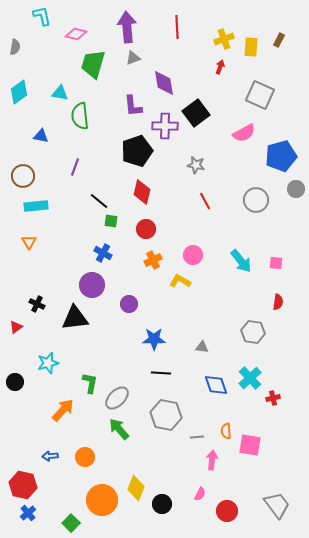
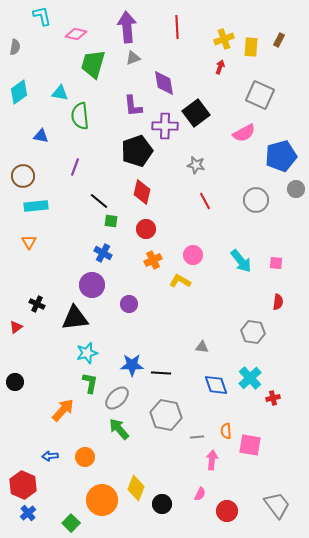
blue star at (154, 339): moved 22 px left, 26 px down
cyan star at (48, 363): moved 39 px right, 10 px up
red hexagon at (23, 485): rotated 12 degrees clockwise
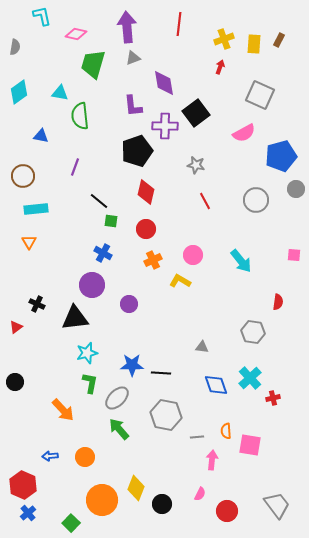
red line at (177, 27): moved 2 px right, 3 px up; rotated 10 degrees clockwise
yellow rectangle at (251, 47): moved 3 px right, 3 px up
red diamond at (142, 192): moved 4 px right
cyan rectangle at (36, 206): moved 3 px down
pink square at (276, 263): moved 18 px right, 8 px up
orange arrow at (63, 410): rotated 95 degrees clockwise
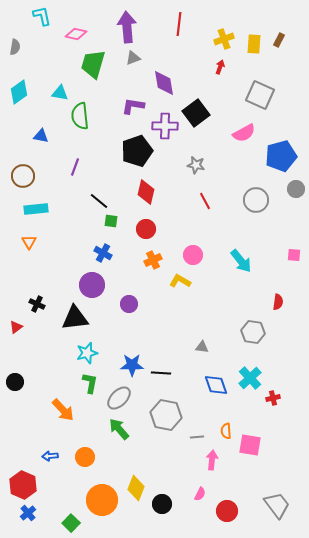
purple L-shape at (133, 106): rotated 105 degrees clockwise
gray ellipse at (117, 398): moved 2 px right
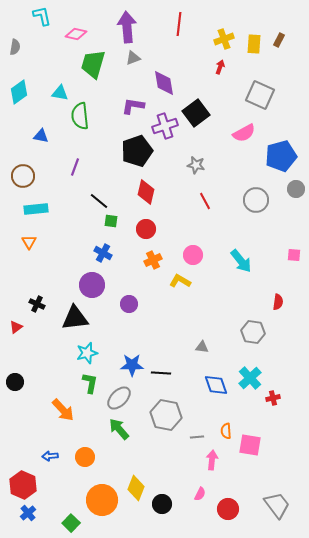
purple cross at (165, 126): rotated 20 degrees counterclockwise
red circle at (227, 511): moved 1 px right, 2 px up
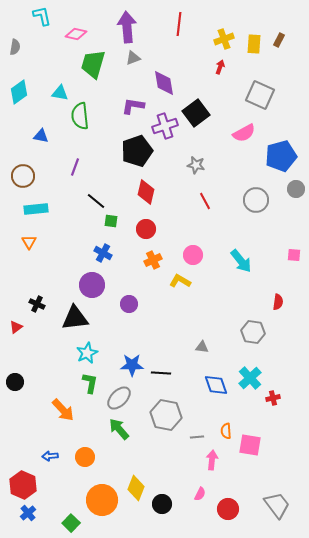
black line at (99, 201): moved 3 px left
cyan star at (87, 353): rotated 10 degrees counterclockwise
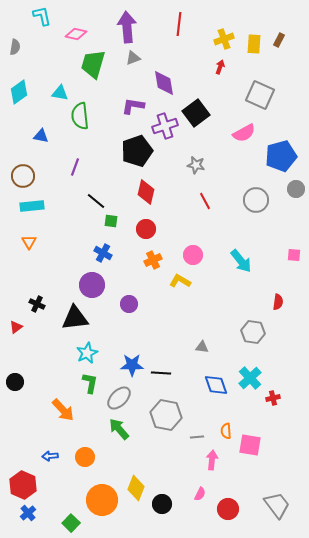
cyan rectangle at (36, 209): moved 4 px left, 3 px up
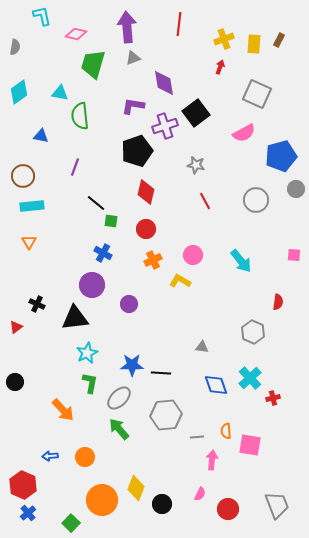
gray square at (260, 95): moved 3 px left, 1 px up
black line at (96, 201): moved 2 px down
gray hexagon at (253, 332): rotated 15 degrees clockwise
gray hexagon at (166, 415): rotated 16 degrees counterclockwise
gray trapezoid at (277, 505): rotated 16 degrees clockwise
